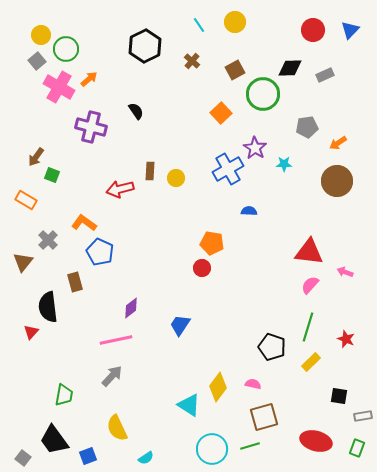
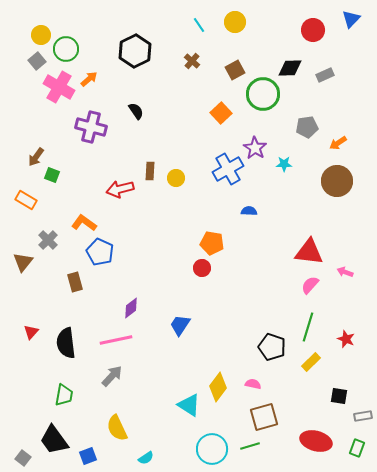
blue triangle at (350, 30): moved 1 px right, 11 px up
black hexagon at (145, 46): moved 10 px left, 5 px down
black semicircle at (48, 307): moved 18 px right, 36 px down
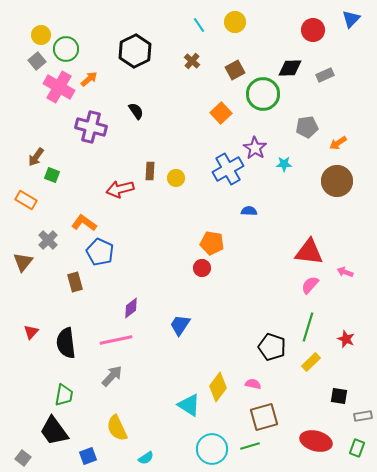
black trapezoid at (54, 440): moved 9 px up
